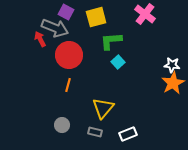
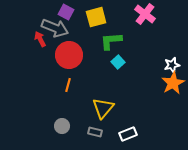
white star: rotated 21 degrees counterclockwise
gray circle: moved 1 px down
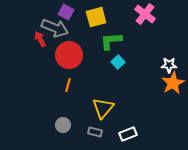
white star: moved 3 px left; rotated 14 degrees clockwise
gray circle: moved 1 px right, 1 px up
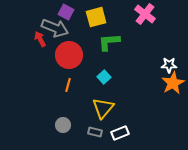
green L-shape: moved 2 px left, 1 px down
cyan square: moved 14 px left, 15 px down
white rectangle: moved 8 px left, 1 px up
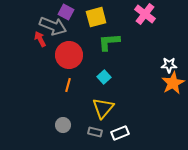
gray arrow: moved 2 px left, 2 px up
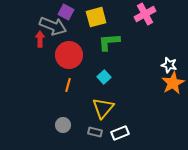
pink cross: rotated 25 degrees clockwise
red arrow: rotated 28 degrees clockwise
white star: rotated 14 degrees clockwise
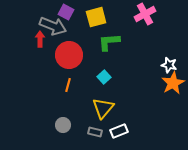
white rectangle: moved 1 px left, 2 px up
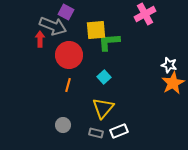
yellow square: moved 13 px down; rotated 10 degrees clockwise
gray rectangle: moved 1 px right, 1 px down
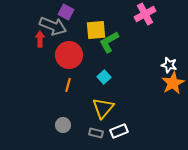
green L-shape: rotated 25 degrees counterclockwise
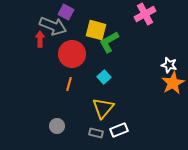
yellow square: rotated 20 degrees clockwise
red circle: moved 3 px right, 1 px up
orange line: moved 1 px right, 1 px up
gray circle: moved 6 px left, 1 px down
white rectangle: moved 1 px up
